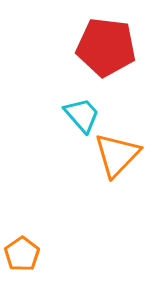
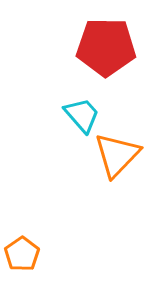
red pentagon: rotated 6 degrees counterclockwise
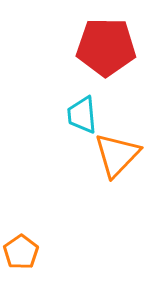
cyan trapezoid: rotated 144 degrees counterclockwise
orange pentagon: moved 1 px left, 2 px up
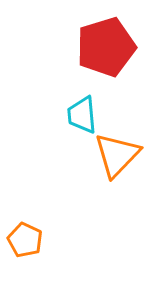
red pentagon: rotated 18 degrees counterclockwise
orange pentagon: moved 4 px right, 12 px up; rotated 12 degrees counterclockwise
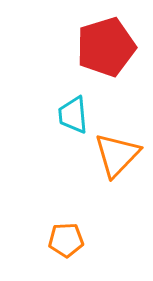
cyan trapezoid: moved 9 px left
orange pentagon: moved 41 px right; rotated 28 degrees counterclockwise
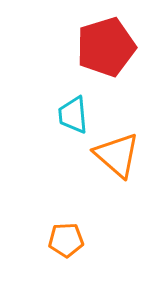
orange triangle: rotated 33 degrees counterclockwise
